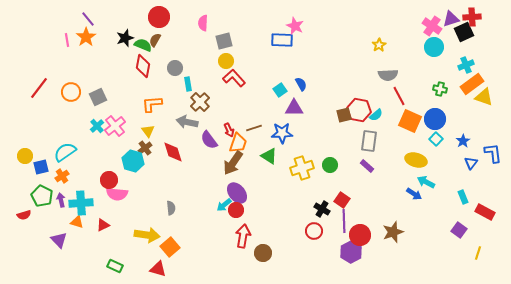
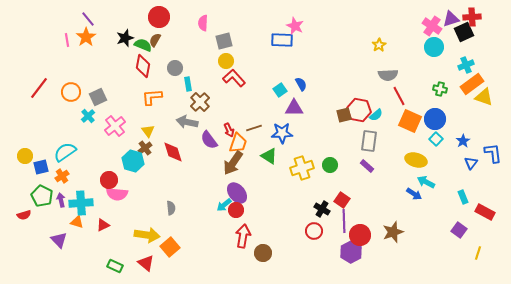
orange L-shape at (152, 104): moved 7 px up
cyan cross at (97, 126): moved 9 px left, 10 px up
red triangle at (158, 269): moved 12 px left, 6 px up; rotated 24 degrees clockwise
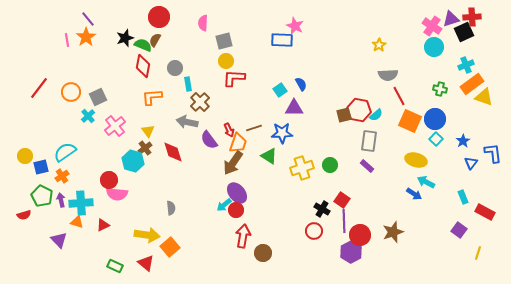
red L-shape at (234, 78): rotated 45 degrees counterclockwise
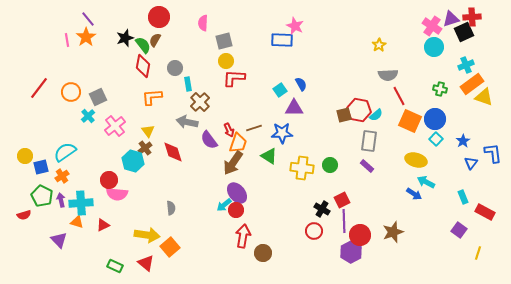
green semicircle at (143, 45): rotated 30 degrees clockwise
yellow cross at (302, 168): rotated 25 degrees clockwise
red square at (342, 200): rotated 28 degrees clockwise
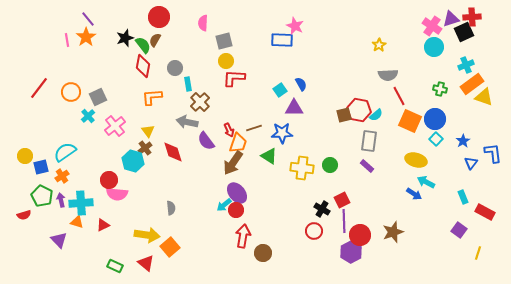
purple semicircle at (209, 140): moved 3 px left, 1 px down
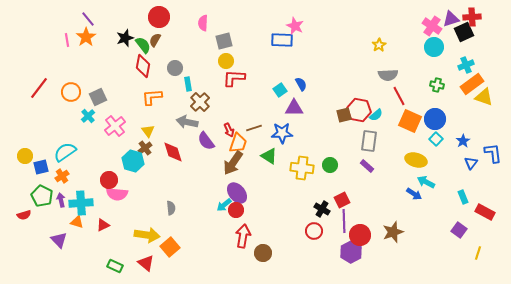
green cross at (440, 89): moved 3 px left, 4 px up
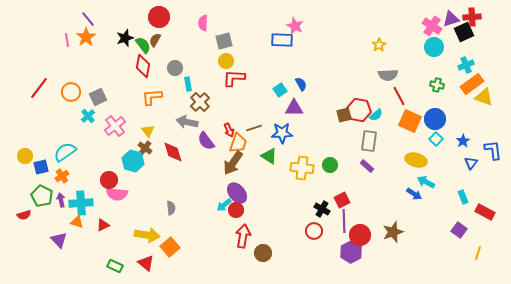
brown cross at (145, 148): rotated 16 degrees counterclockwise
blue L-shape at (493, 153): moved 3 px up
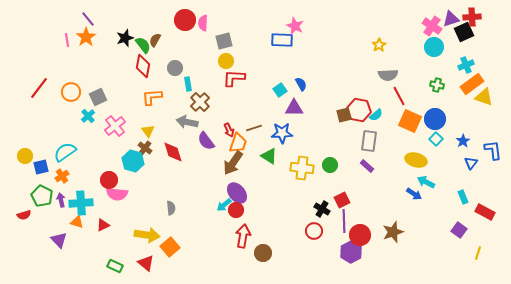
red circle at (159, 17): moved 26 px right, 3 px down
